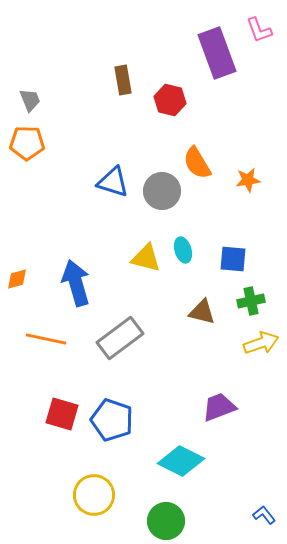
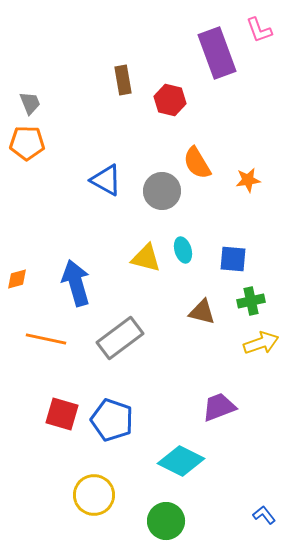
gray trapezoid: moved 3 px down
blue triangle: moved 7 px left, 2 px up; rotated 12 degrees clockwise
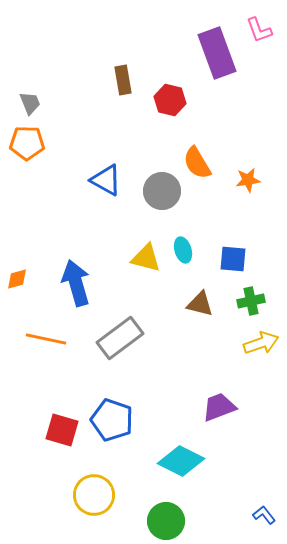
brown triangle: moved 2 px left, 8 px up
red square: moved 16 px down
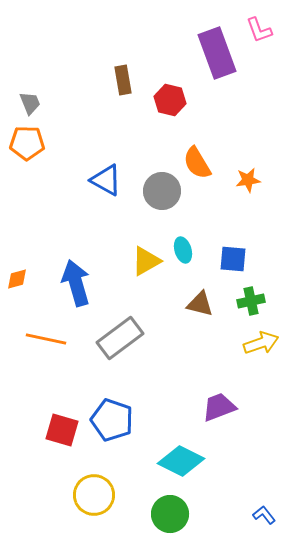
yellow triangle: moved 3 px down; rotated 44 degrees counterclockwise
green circle: moved 4 px right, 7 px up
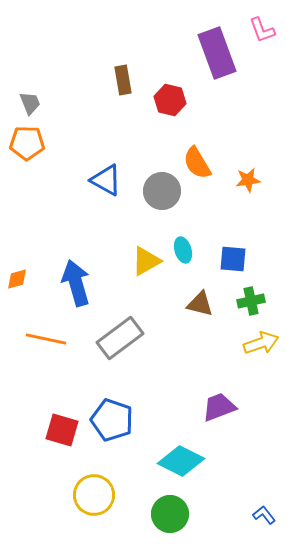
pink L-shape: moved 3 px right
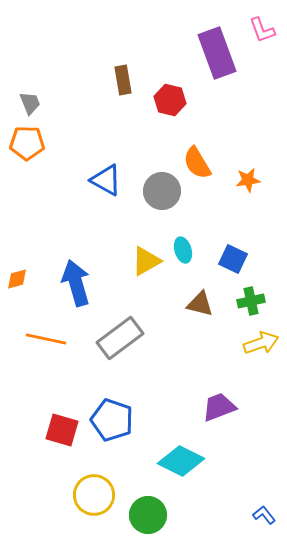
blue square: rotated 20 degrees clockwise
green circle: moved 22 px left, 1 px down
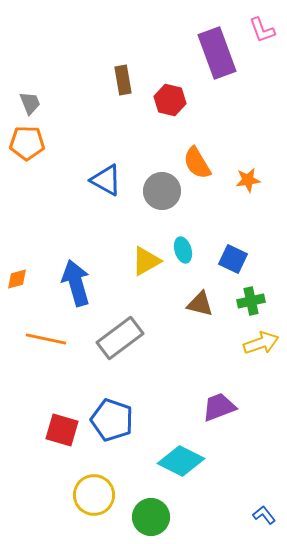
green circle: moved 3 px right, 2 px down
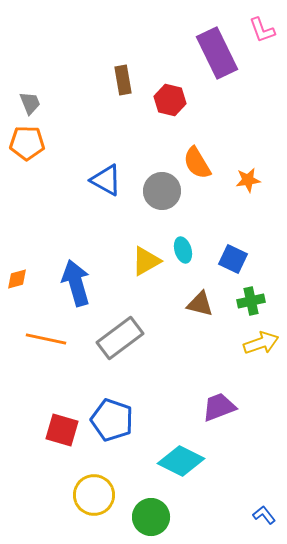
purple rectangle: rotated 6 degrees counterclockwise
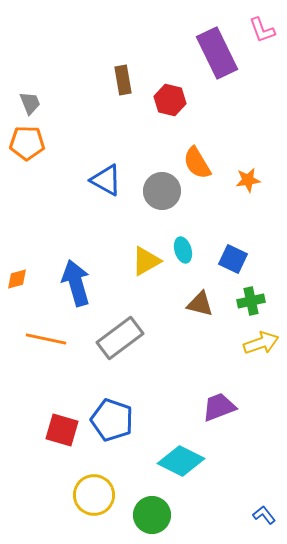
green circle: moved 1 px right, 2 px up
